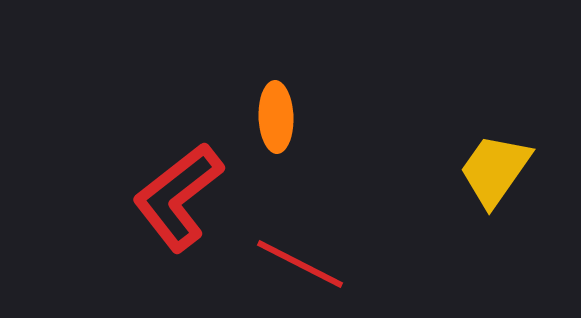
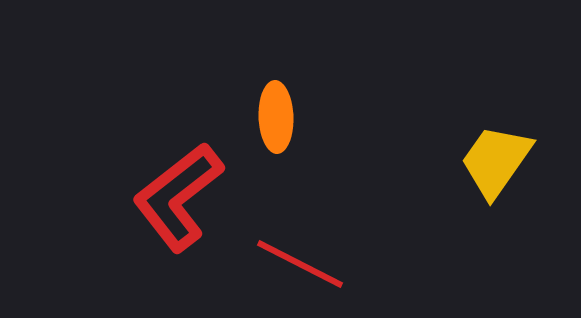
yellow trapezoid: moved 1 px right, 9 px up
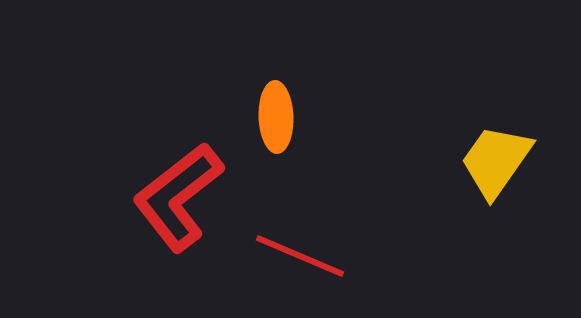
red line: moved 8 px up; rotated 4 degrees counterclockwise
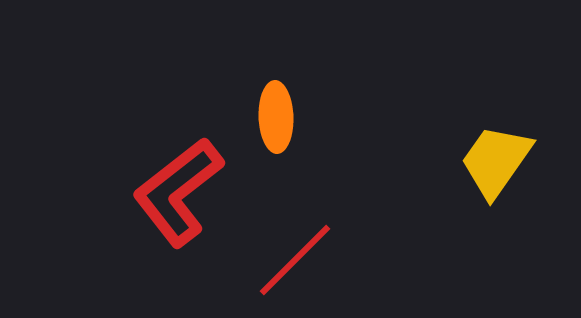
red L-shape: moved 5 px up
red line: moved 5 px left, 4 px down; rotated 68 degrees counterclockwise
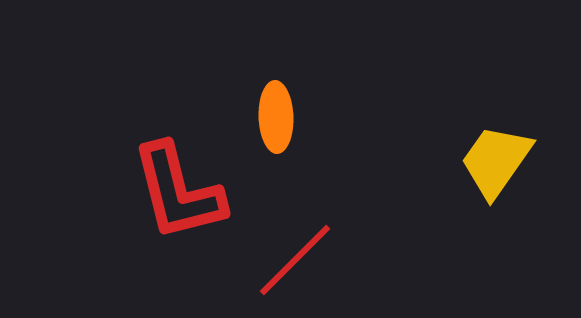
red L-shape: rotated 66 degrees counterclockwise
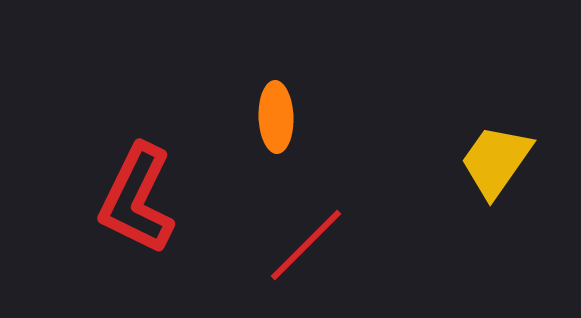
red L-shape: moved 41 px left, 7 px down; rotated 40 degrees clockwise
red line: moved 11 px right, 15 px up
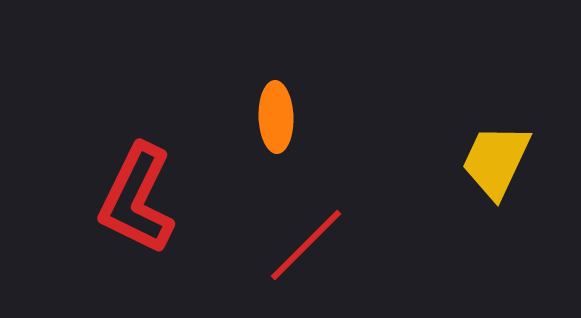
yellow trapezoid: rotated 10 degrees counterclockwise
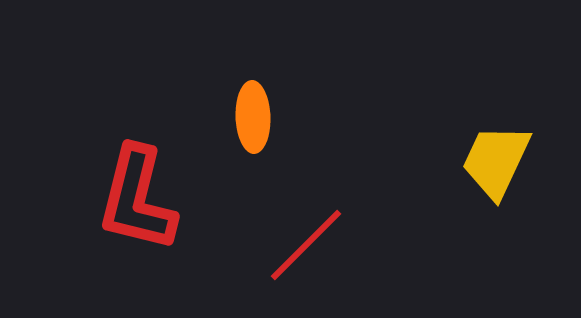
orange ellipse: moved 23 px left
red L-shape: rotated 12 degrees counterclockwise
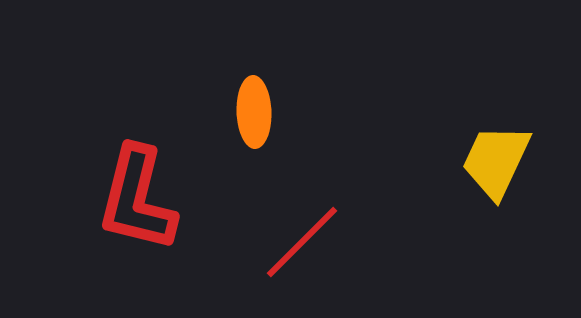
orange ellipse: moved 1 px right, 5 px up
red line: moved 4 px left, 3 px up
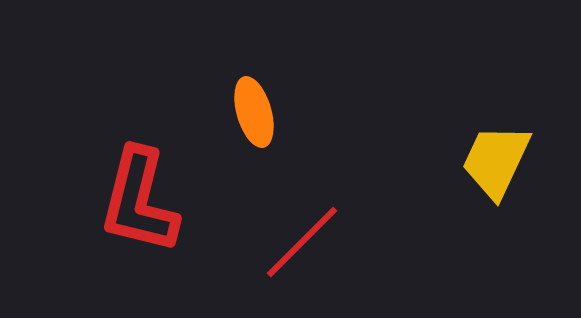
orange ellipse: rotated 14 degrees counterclockwise
red L-shape: moved 2 px right, 2 px down
